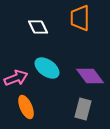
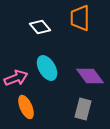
white diamond: moved 2 px right; rotated 15 degrees counterclockwise
cyan ellipse: rotated 25 degrees clockwise
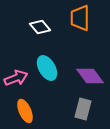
orange ellipse: moved 1 px left, 4 px down
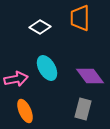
white diamond: rotated 20 degrees counterclockwise
pink arrow: moved 1 px down; rotated 10 degrees clockwise
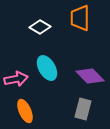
purple diamond: rotated 8 degrees counterclockwise
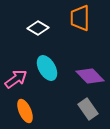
white diamond: moved 2 px left, 1 px down
pink arrow: rotated 25 degrees counterclockwise
gray rectangle: moved 5 px right; rotated 50 degrees counterclockwise
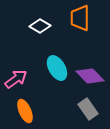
white diamond: moved 2 px right, 2 px up
cyan ellipse: moved 10 px right
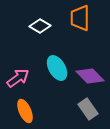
pink arrow: moved 2 px right, 1 px up
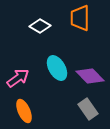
orange ellipse: moved 1 px left
